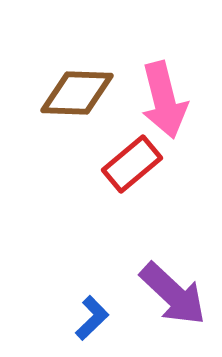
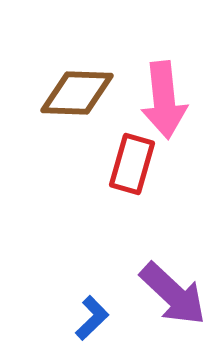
pink arrow: rotated 8 degrees clockwise
red rectangle: rotated 34 degrees counterclockwise
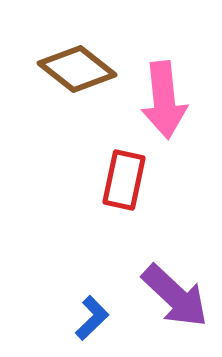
brown diamond: moved 24 px up; rotated 36 degrees clockwise
red rectangle: moved 8 px left, 16 px down; rotated 4 degrees counterclockwise
purple arrow: moved 2 px right, 2 px down
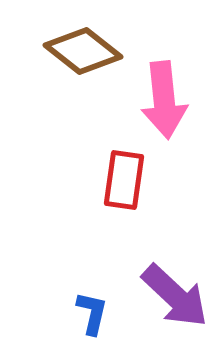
brown diamond: moved 6 px right, 18 px up
red rectangle: rotated 4 degrees counterclockwise
blue L-shape: moved 5 px up; rotated 33 degrees counterclockwise
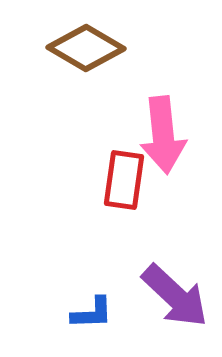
brown diamond: moved 3 px right, 3 px up; rotated 8 degrees counterclockwise
pink arrow: moved 1 px left, 35 px down
blue L-shape: rotated 75 degrees clockwise
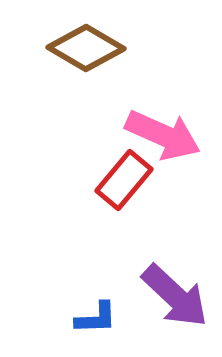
pink arrow: rotated 60 degrees counterclockwise
red rectangle: rotated 32 degrees clockwise
blue L-shape: moved 4 px right, 5 px down
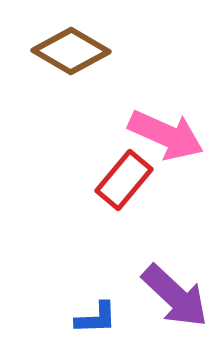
brown diamond: moved 15 px left, 3 px down
pink arrow: moved 3 px right
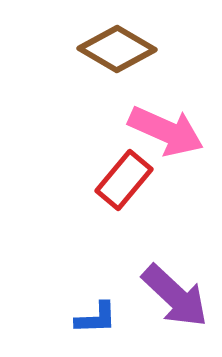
brown diamond: moved 46 px right, 2 px up
pink arrow: moved 4 px up
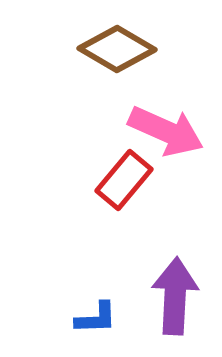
purple arrow: rotated 130 degrees counterclockwise
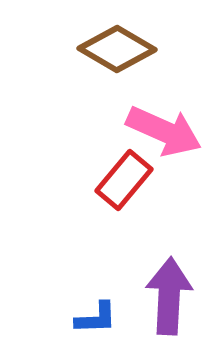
pink arrow: moved 2 px left
purple arrow: moved 6 px left
